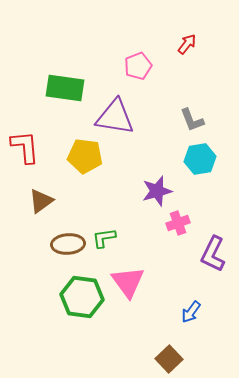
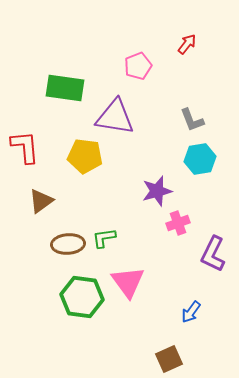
brown square: rotated 20 degrees clockwise
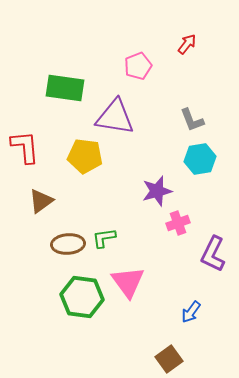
brown square: rotated 12 degrees counterclockwise
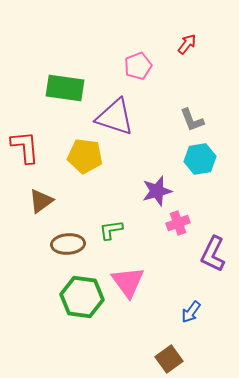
purple triangle: rotated 9 degrees clockwise
green L-shape: moved 7 px right, 8 px up
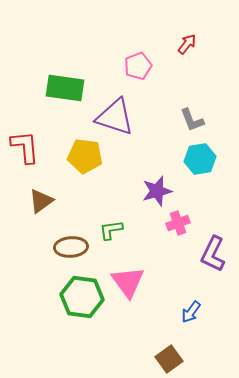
brown ellipse: moved 3 px right, 3 px down
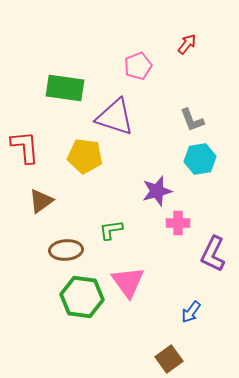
pink cross: rotated 20 degrees clockwise
brown ellipse: moved 5 px left, 3 px down
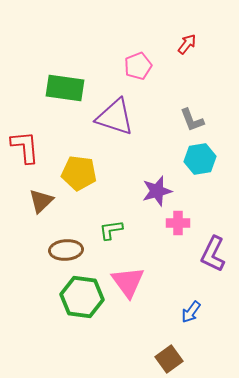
yellow pentagon: moved 6 px left, 17 px down
brown triangle: rotated 8 degrees counterclockwise
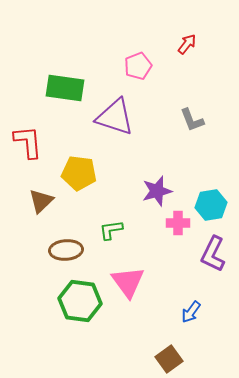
red L-shape: moved 3 px right, 5 px up
cyan hexagon: moved 11 px right, 46 px down
green hexagon: moved 2 px left, 4 px down
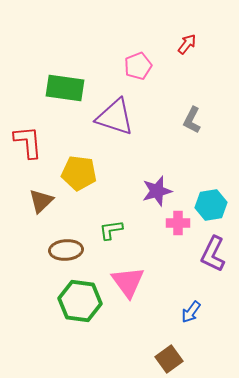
gray L-shape: rotated 48 degrees clockwise
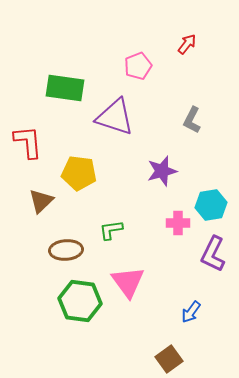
purple star: moved 5 px right, 20 px up
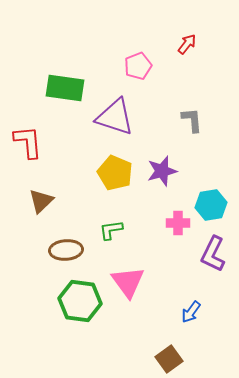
gray L-shape: rotated 148 degrees clockwise
yellow pentagon: moved 36 px right; rotated 16 degrees clockwise
